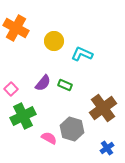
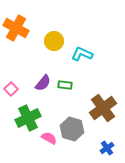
green rectangle: rotated 16 degrees counterclockwise
green cross: moved 5 px right, 2 px down
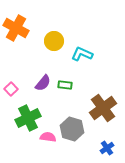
pink semicircle: moved 1 px left, 1 px up; rotated 21 degrees counterclockwise
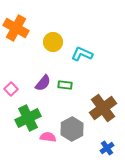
yellow circle: moved 1 px left, 1 px down
gray hexagon: rotated 15 degrees clockwise
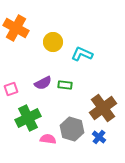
purple semicircle: rotated 24 degrees clockwise
pink square: rotated 24 degrees clockwise
gray hexagon: rotated 15 degrees counterclockwise
pink semicircle: moved 2 px down
blue cross: moved 8 px left, 11 px up; rotated 16 degrees counterclockwise
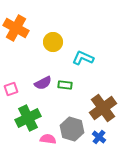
cyan L-shape: moved 1 px right, 4 px down
